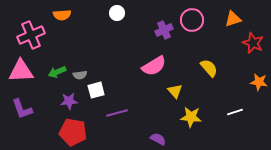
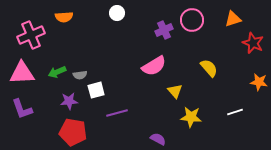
orange semicircle: moved 2 px right, 2 px down
pink triangle: moved 1 px right, 2 px down
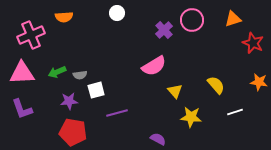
purple cross: rotated 18 degrees counterclockwise
yellow semicircle: moved 7 px right, 17 px down
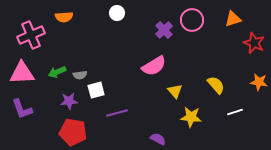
red star: moved 1 px right
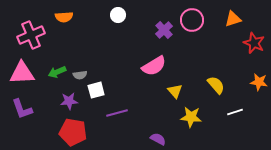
white circle: moved 1 px right, 2 px down
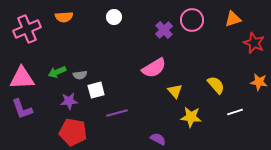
white circle: moved 4 px left, 2 px down
pink cross: moved 4 px left, 6 px up
pink semicircle: moved 2 px down
pink triangle: moved 5 px down
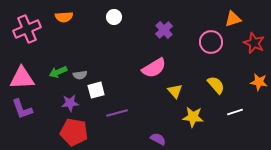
pink circle: moved 19 px right, 22 px down
green arrow: moved 1 px right
purple star: moved 1 px right, 2 px down
yellow star: moved 2 px right
red pentagon: moved 1 px right
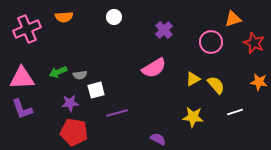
yellow triangle: moved 18 px right, 12 px up; rotated 42 degrees clockwise
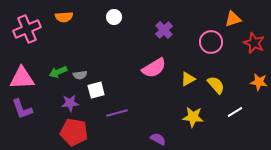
yellow triangle: moved 5 px left
white line: rotated 14 degrees counterclockwise
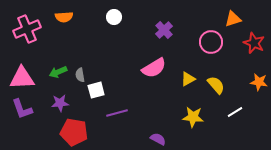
gray semicircle: rotated 88 degrees clockwise
purple star: moved 10 px left
